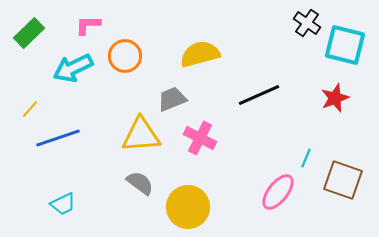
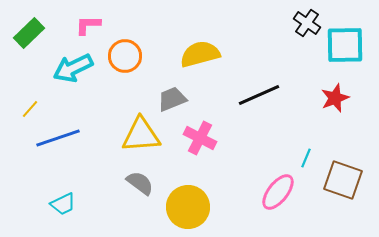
cyan square: rotated 15 degrees counterclockwise
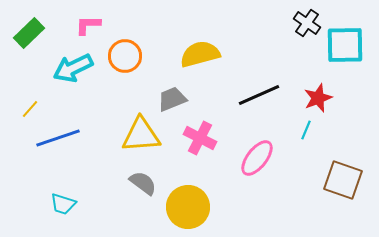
red star: moved 17 px left
cyan line: moved 28 px up
gray semicircle: moved 3 px right
pink ellipse: moved 21 px left, 34 px up
cyan trapezoid: rotated 44 degrees clockwise
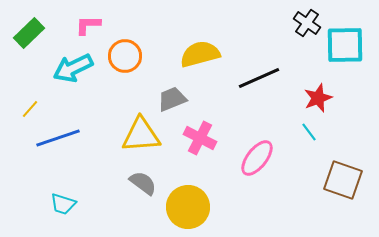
black line: moved 17 px up
cyan line: moved 3 px right, 2 px down; rotated 60 degrees counterclockwise
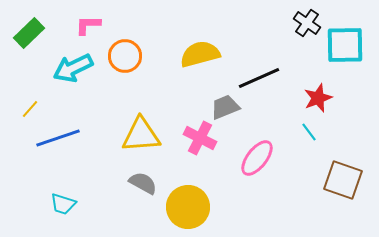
gray trapezoid: moved 53 px right, 8 px down
gray semicircle: rotated 8 degrees counterclockwise
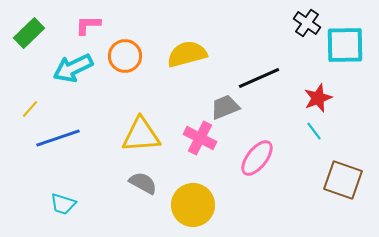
yellow semicircle: moved 13 px left
cyan line: moved 5 px right, 1 px up
yellow circle: moved 5 px right, 2 px up
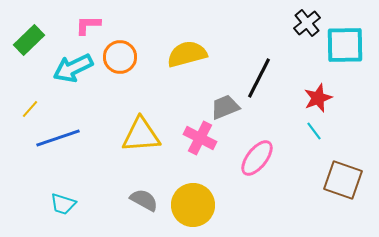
black cross: rotated 16 degrees clockwise
green rectangle: moved 7 px down
orange circle: moved 5 px left, 1 px down
black line: rotated 39 degrees counterclockwise
gray semicircle: moved 1 px right, 17 px down
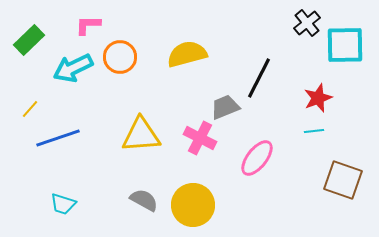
cyan line: rotated 60 degrees counterclockwise
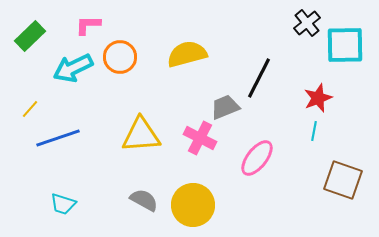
green rectangle: moved 1 px right, 4 px up
cyan line: rotated 72 degrees counterclockwise
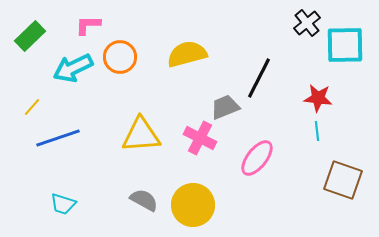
red star: rotated 28 degrees clockwise
yellow line: moved 2 px right, 2 px up
cyan line: moved 3 px right; rotated 18 degrees counterclockwise
